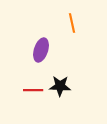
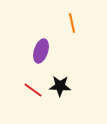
purple ellipse: moved 1 px down
red line: rotated 36 degrees clockwise
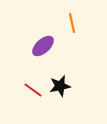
purple ellipse: moved 2 px right, 5 px up; rotated 30 degrees clockwise
black star: rotated 15 degrees counterclockwise
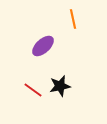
orange line: moved 1 px right, 4 px up
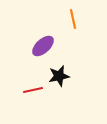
black star: moved 1 px left, 10 px up
red line: rotated 48 degrees counterclockwise
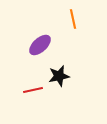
purple ellipse: moved 3 px left, 1 px up
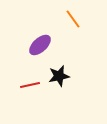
orange line: rotated 24 degrees counterclockwise
red line: moved 3 px left, 5 px up
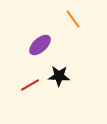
black star: rotated 15 degrees clockwise
red line: rotated 18 degrees counterclockwise
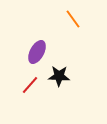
purple ellipse: moved 3 px left, 7 px down; rotated 20 degrees counterclockwise
red line: rotated 18 degrees counterclockwise
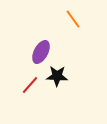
purple ellipse: moved 4 px right
black star: moved 2 px left
